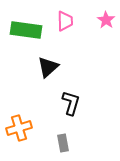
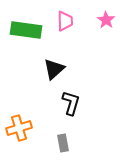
black triangle: moved 6 px right, 2 px down
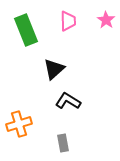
pink trapezoid: moved 3 px right
green rectangle: rotated 60 degrees clockwise
black L-shape: moved 3 px left, 2 px up; rotated 75 degrees counterclockwise
orange cross: moved 4 px up
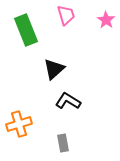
pink trapezoid: moved 2 px left, 6 px up; rotated 15 degrees counterclockwise
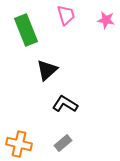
pink star: rotated 24 degrees counterclockwise
black triangle: moved 7 px left, 1 px down
black L-shape: moved 3 px left, 3 px down
orange cross: moved 20 px down; rotated 30 degrees clockwise
gray rectangle: rotated 60 degrees clockwise
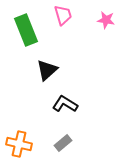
pink trapezoid: moved 3 px left
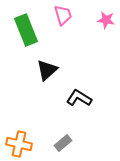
black L-shape: moved 14 px right, 6 px up
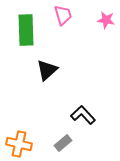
green rectangle: rotated 20 degrees clockwise
black L-shape: moved 4 px right, 17 px down; rotated 15 degrees clockwise
